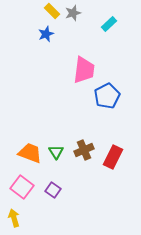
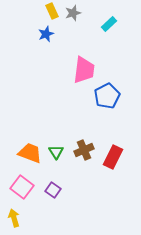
yellow rectangle: rotated 21 degrees clockwise
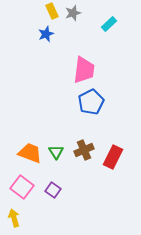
blue pentagon: moved 16 px left, 6 px down
